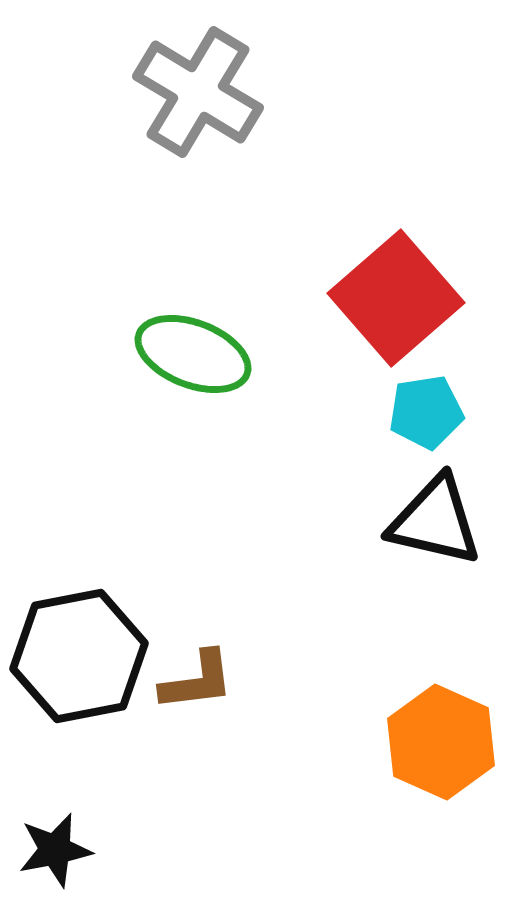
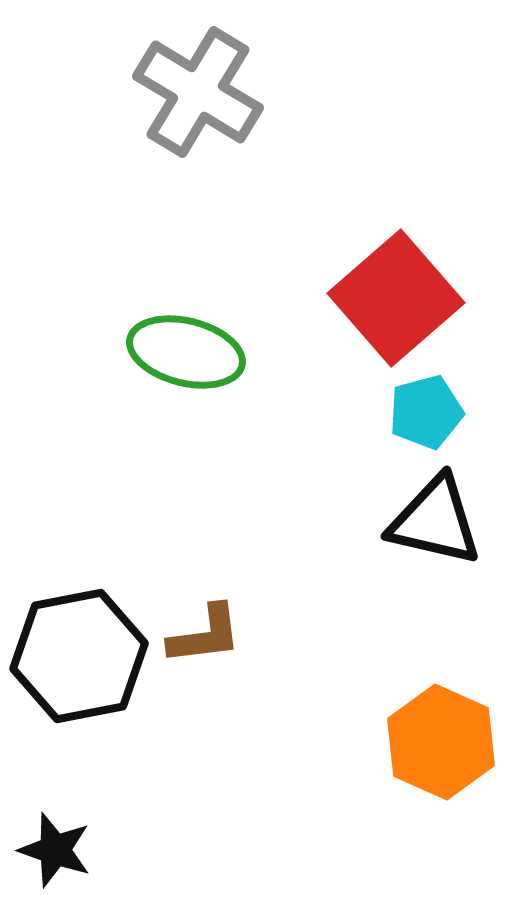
green ellipse: moved 7 px left, 2 px up; rotated 7 degrees counterclockwise
cyan pentagon: rotated 6 degrees counterclockwise
brown L-shape: moved 8 px right, 46 px up
black star: rotated 30 degrees clockwise
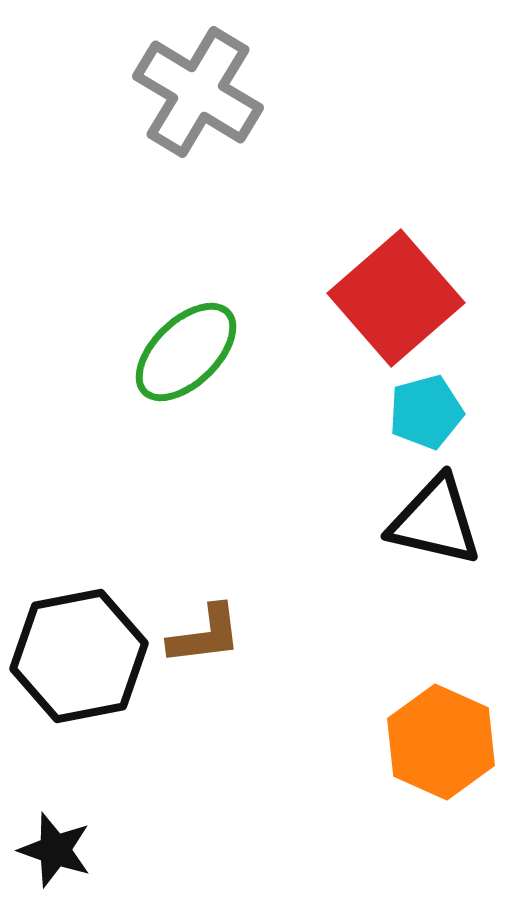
green ellipse: rotated 58 degrees counterclockwise
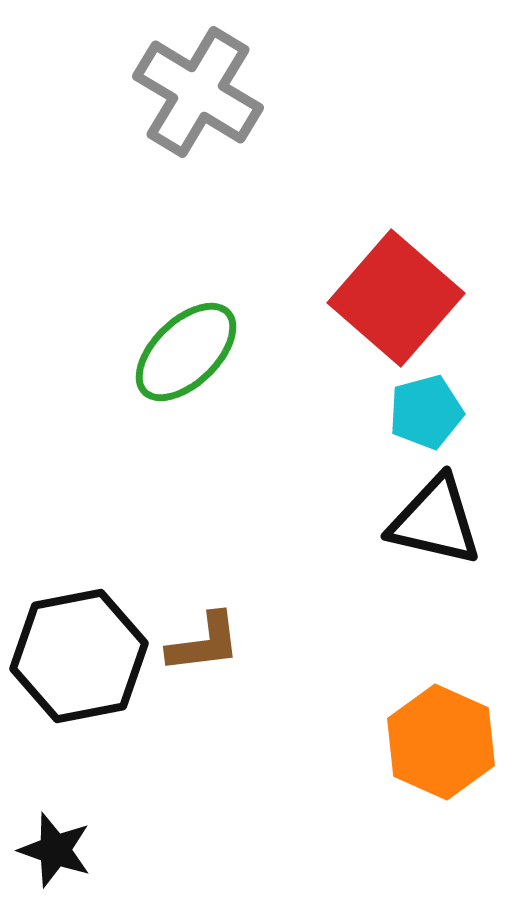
red square: rotated 8 degrees counterclockwise
brown L-shape: moved 1 px left, 8 px down
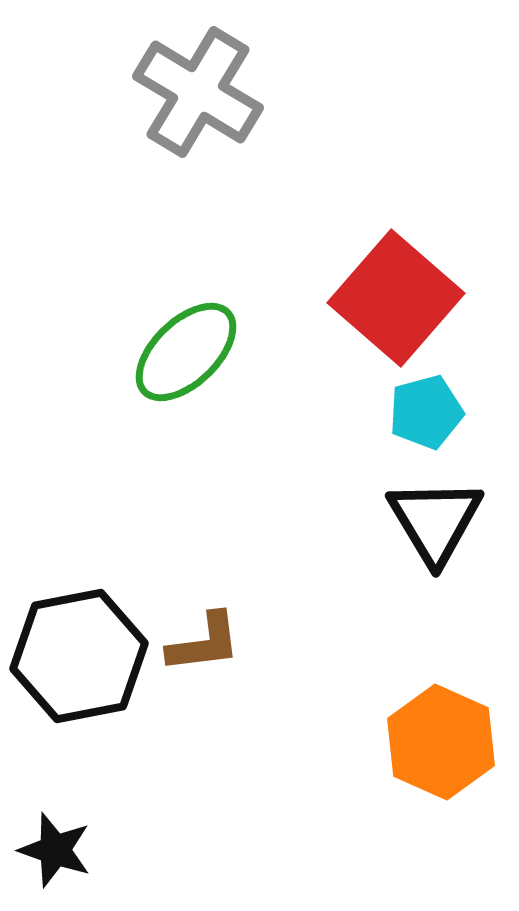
black triangle: rotated 46 degrees clockwise
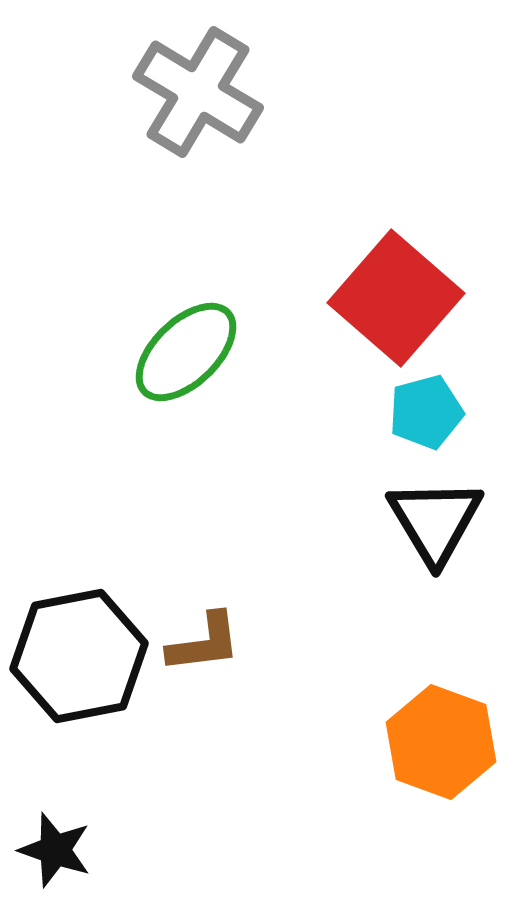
orange hexagon: rotated 4 degrees counterclockwise
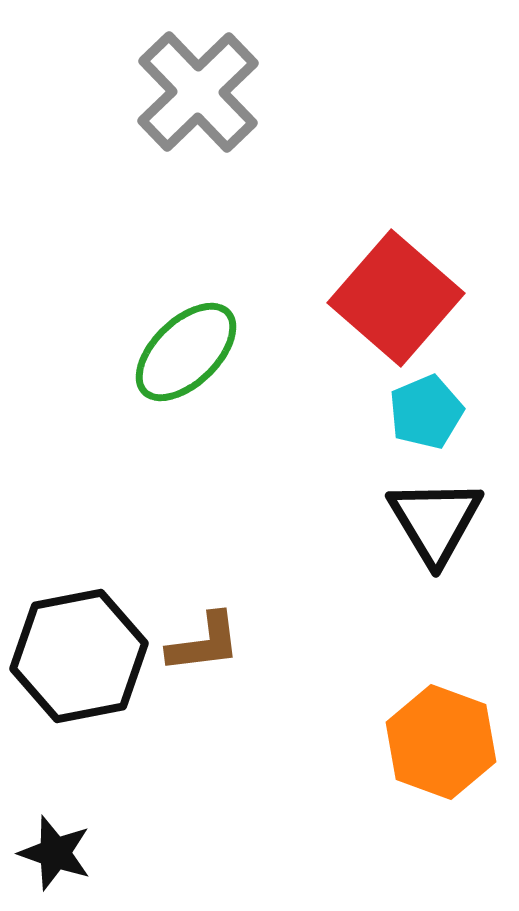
gray cross: rotated 15 degrees clockwise
cyan pentagon: rotated 8 degrees counterclockwise
black star: moved 3 px down
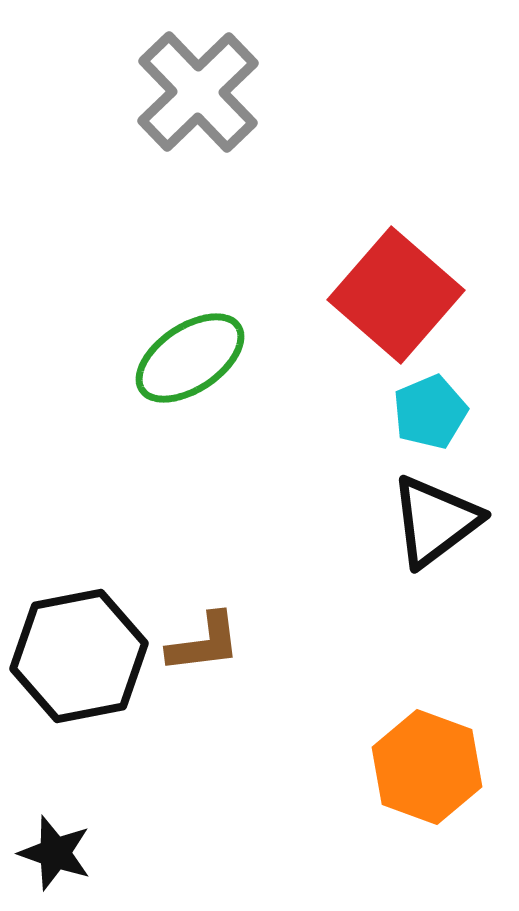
red square: moved 3 px up
green ellipse: moved 4 px right, 6 px down; rotated 10 degrees clockwise
cyan pentagon: moved 4 px right
black triangle: rotated 24 degrees clockwise
orange hexagon: moved 14 px left, 25 px down
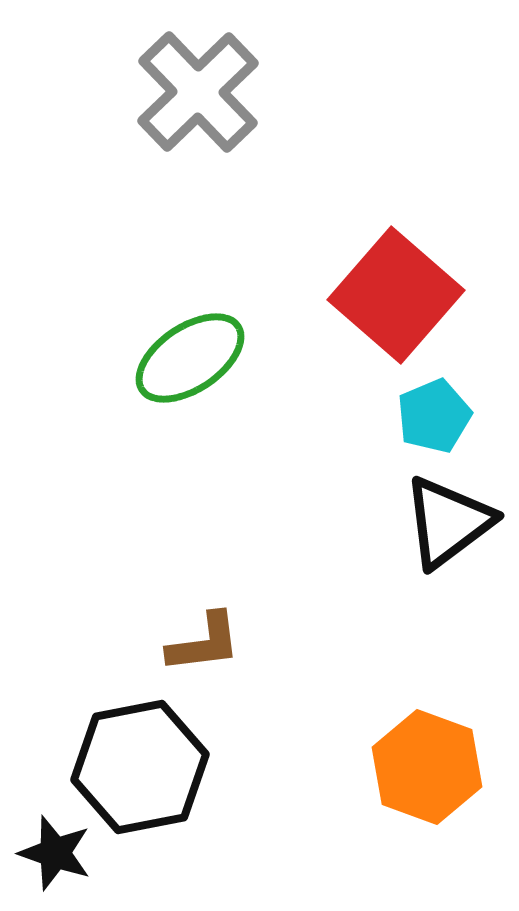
cyan pentagon: moved 4 px right, 4 px down
black triangle: moved 13 px right, 1 px down
black hexagon: moved 61 px right, 111 px down
